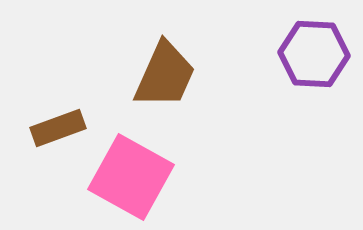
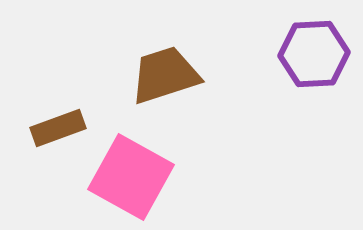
purple hexagon: rotated 6 degrees counterclockwise
brown trapezoid: rotated 132 degrees counterclockwise
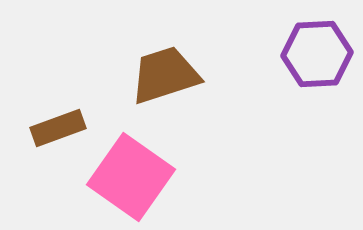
purple hexagon: moved 3 px right
pink square: rotated 6 degrees clockwise
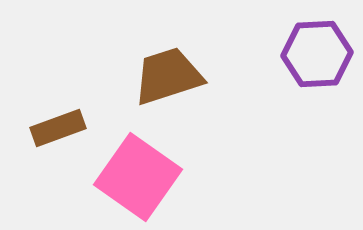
brown trapezoid: moved 3 px right, 1 px down
pink square: moved 7 px right
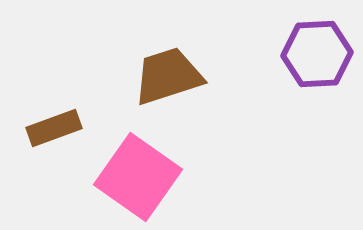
brown rectangle: moved 4 px left
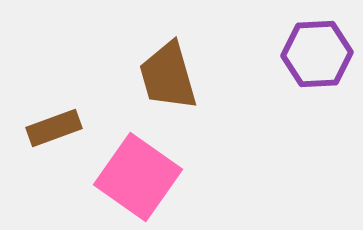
brown trapezoid: rotated 88 degrees counterclockwise
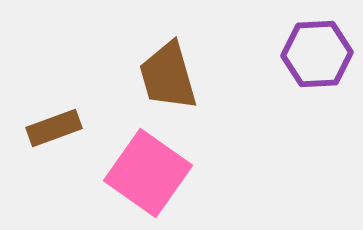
pink square: moved 10 px right, 4 px up
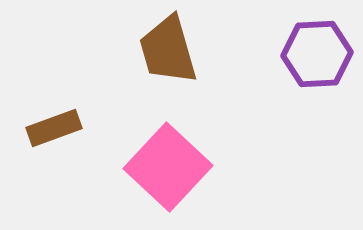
brown trapezoid: moved 26 px up
pink square: moved 20 px right, 6 px up; rotated 8 degrees clockwise
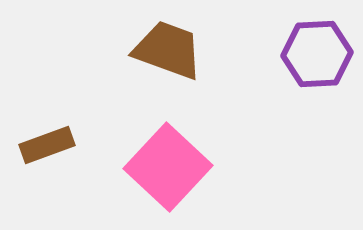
brown trapezoid: rotated 126 degrees clockwise
brown rectangle: moved 7 px left, 17 px down
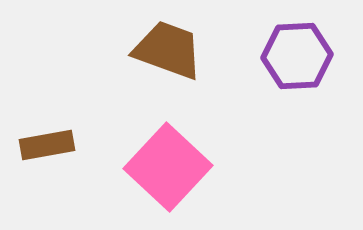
purple hexagon: moved 20 px left, 2 px down
brown rectangle: rotated 10 degrees clockwise
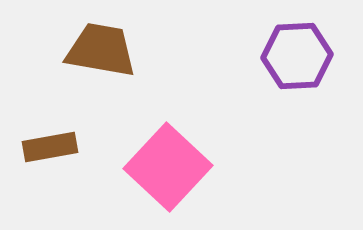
brown trapezoid: moved 67 px left; rotated 10 degrees counterclockwise
brown rectangle: moved 3 px right, 2 px down
